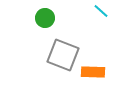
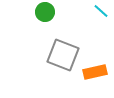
green circle: moved 6 px up
orange rectangle: moved 2 px right; rotated 15 degrees counterclockwise
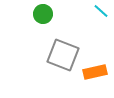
green circle: moved 2 px left, 2 px down
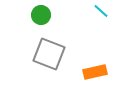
green circle: moved 2 px left, 1 px down
gray square: moved 14 px left, 1 px up
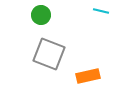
cyan line: rotated 28 degrees counterclockwise
orange rectangle: moved 7 px left, 4 px down
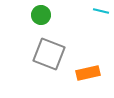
orange rectangle: moved 3 px up
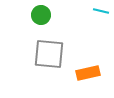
gray square: rotated 16 degrees counterclockwise
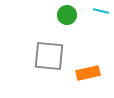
green circle: moved 26 px right
gray square: moved 2 px down
